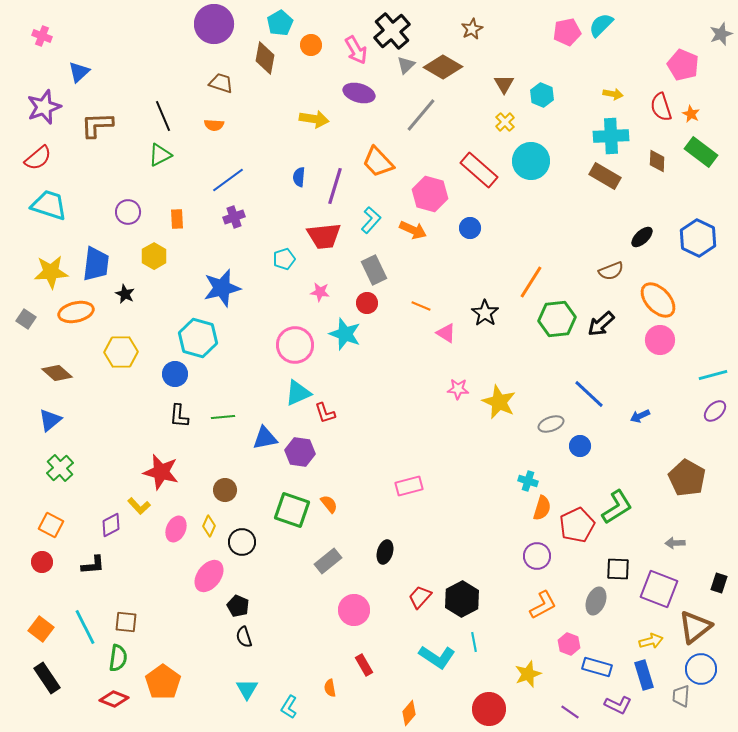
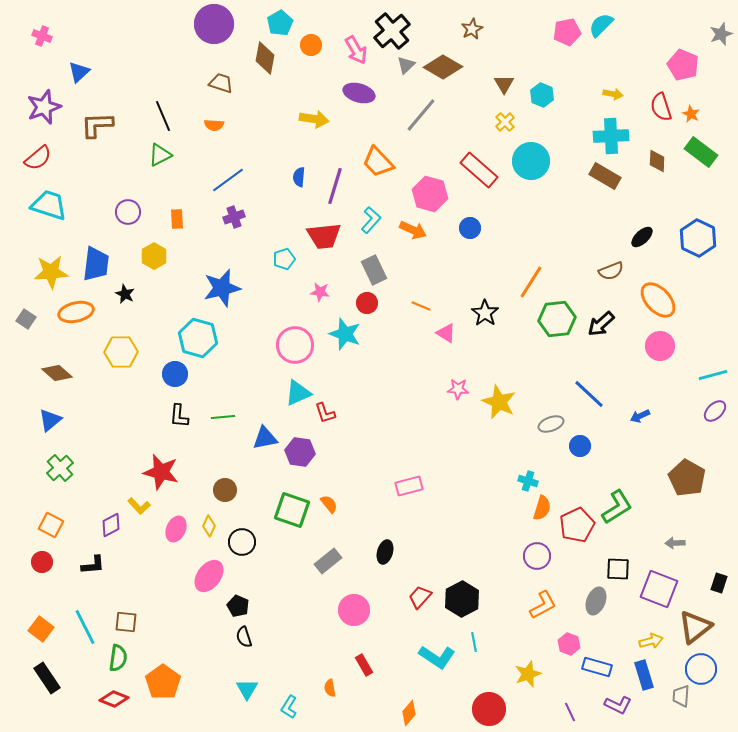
pink circle at (660, 340): moved 6 px down
purple line at (570, 712): rotated 30 degrees clockwise
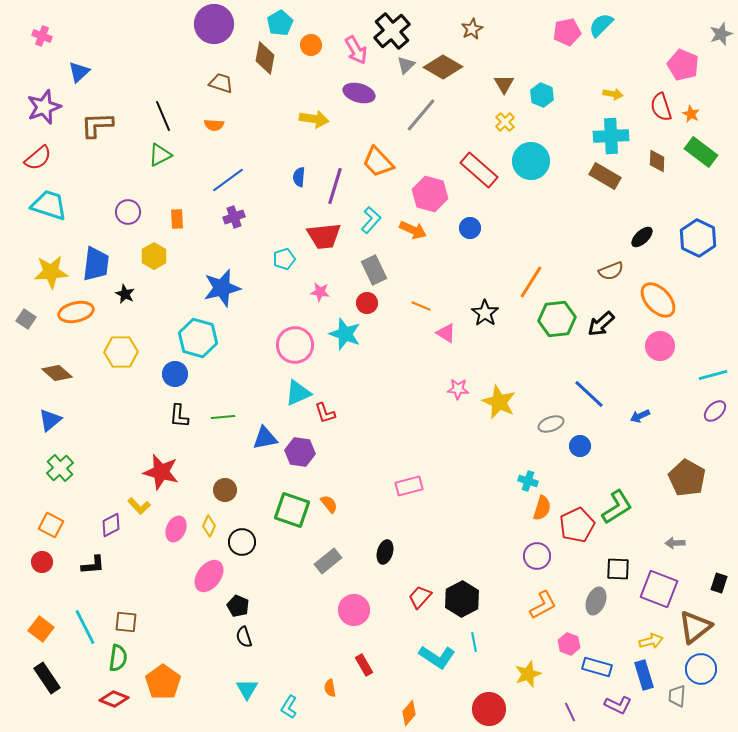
gray trapezoid at (681, 696): moved 4 px left
